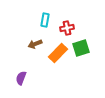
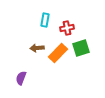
brown arrow: moved 2 px right, 4 px down; rotated 16 degrees clockwise
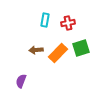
red cross: moved 1 px right, 5 px up
brown arrow: moved 1 px left, 2 px down
purple semicircle: moved 3 px down
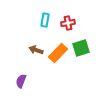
brown arrow: rotated 24 degrees clockwise
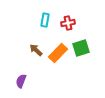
brown arrow: rotated 24 degrees clockwise
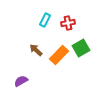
cyan rectangle: rotated 16 degrees clockwise
green square: rotated 12 degrees counterclockwise
orange rectangle: moved 1 px right, 2 px down
purple semicircle: rotated 40 degrees clockwise
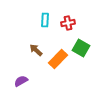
cyan rectangle: rotated 24 degrees counterclockwise
green square: rotated 30 degrees counterclockwise
orange rectangle: moved 1 px left, 4 px down
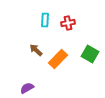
green square: moved 9 px right, 6 px down
purple semicircle: moved 6 px right, 7 px down
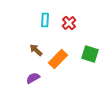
red cross: moved 1 px right; rotated 32 degrees counterclockwise
green square: rotated 12 degrees counterclockwise
purple semicircle: moved 6 px right, 10 px up
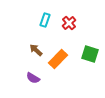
cyan rectangle: rotated 16 degrees clockwise
purple semicircle: rotated 120 degrees counterclockwise
